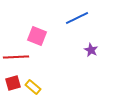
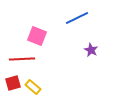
red line: moved 6 px right, 2 px down
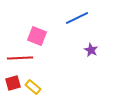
red line: moved 2 px left, 1 px up
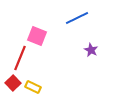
red line: rotated 65 degrees counterclockwise
red square: rotated 28 degrees counterclockwise
yellow rectangle: rotated 14 degrees counterclockwise
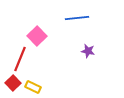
blue line: rotated 20 degrees clockwise
pink square: rotated 24 degrees clockwise
purple star: moved 3 px left, 1 px down; rotated 16 degrees counterclockwise
red line: moved 1 px down
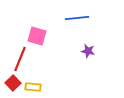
pink square: rotated 30 degrees counterclockwise
yellow rectangle: rotated 21 degrees counterclockwise
